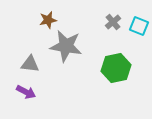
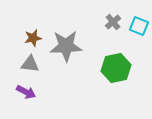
brown star: moved 15 px left, 18 px down
gray star: rotated 12 degrees counterclockwise
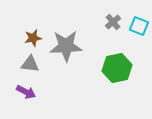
green hexagon: moved 1 px right
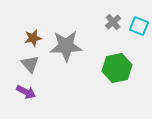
gray triangle: rotated 42 degrees clockwise
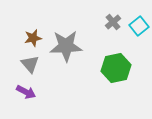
cyan square: rotated 30 degrees clockwise
green hexagon: moved 1 px left
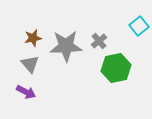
gray cross: moved 14 px left, 19 px down
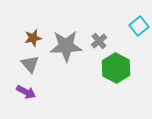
green hexagon: rotated 20 degrees counterclockwise
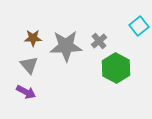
brown star: rotated 12 degrees clockwise
gray triangle: moved 1 px left, 1 px down
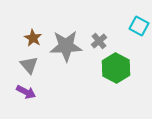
cyan square: rotated 24 degrees counterclockwise
brown star: rotated 30 degrees clockwise
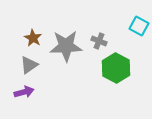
gray cross: rotated 28 degrees counterclockwise
gray triangle: rotated 36 degrees clockwise
purple arrow: moved 2 px left; rotated 42 degrees counterclockwise
